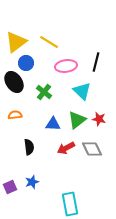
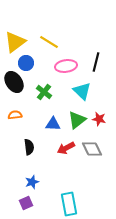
yellow triangle: moved 1 px left
purple square: moved 16 px right, 16 px down
cyan rectangle: moved 1 px left
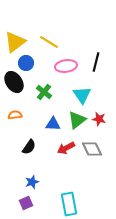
cyan triangle: moved 4 px down; rotated 12 degrees clockwise
black semicircle: rotated 42 degrees clockwise
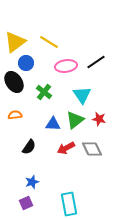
black line: rotated 42 degrees clockwise
green triangle: moved 2 px left
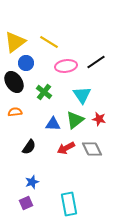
orange semicircle: moved 3 px up
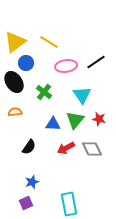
green triangle: rotated 12 degrees counterclockwise
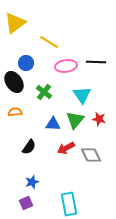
yellow triangle: moved 19 px up
black line: rotated 36 degrees clockwise
gray diamond: moved 1 px left, 6 px down
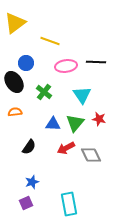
yellow line: moved 1 px right, 1 px up; rotated 12 degrees counterclockwise
green triangle: moved 3 px down
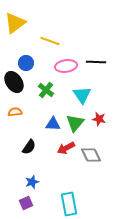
green cross: moved 2 px right, 2 px up
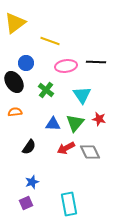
gray diamond: moved 1 px left, 3 px up
